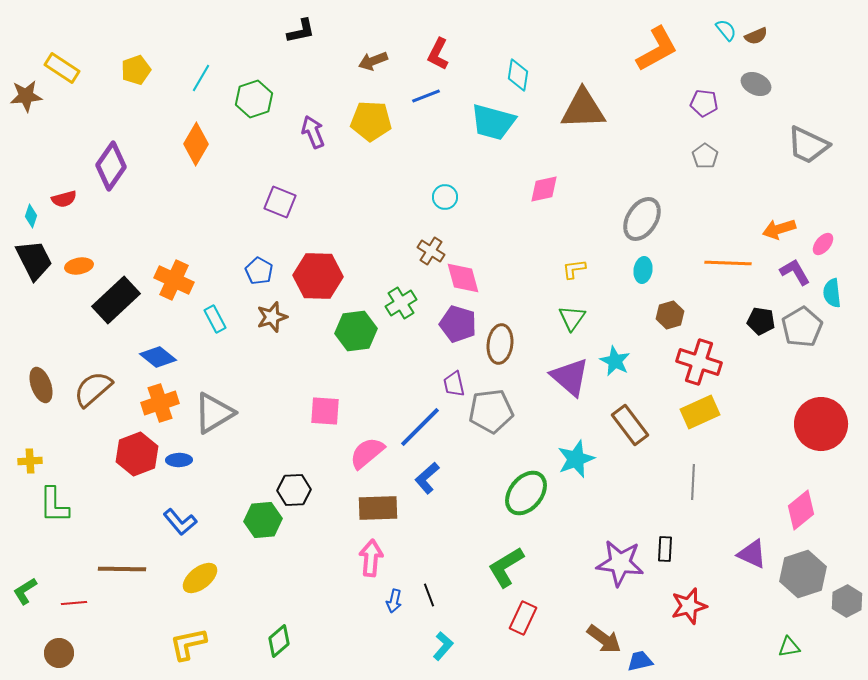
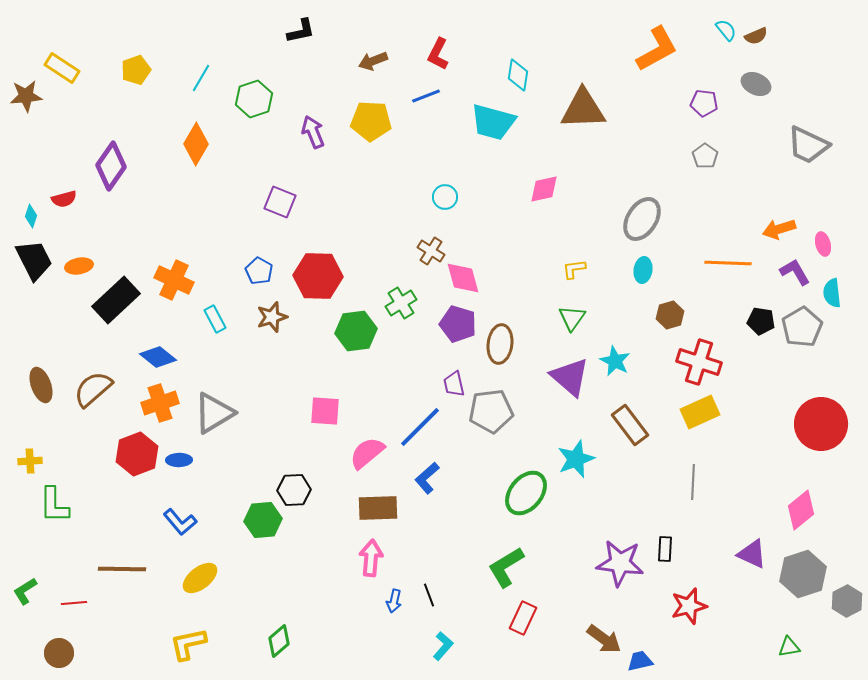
pink ellipse at (823, 244): rotated 55 degrees counterclockwise
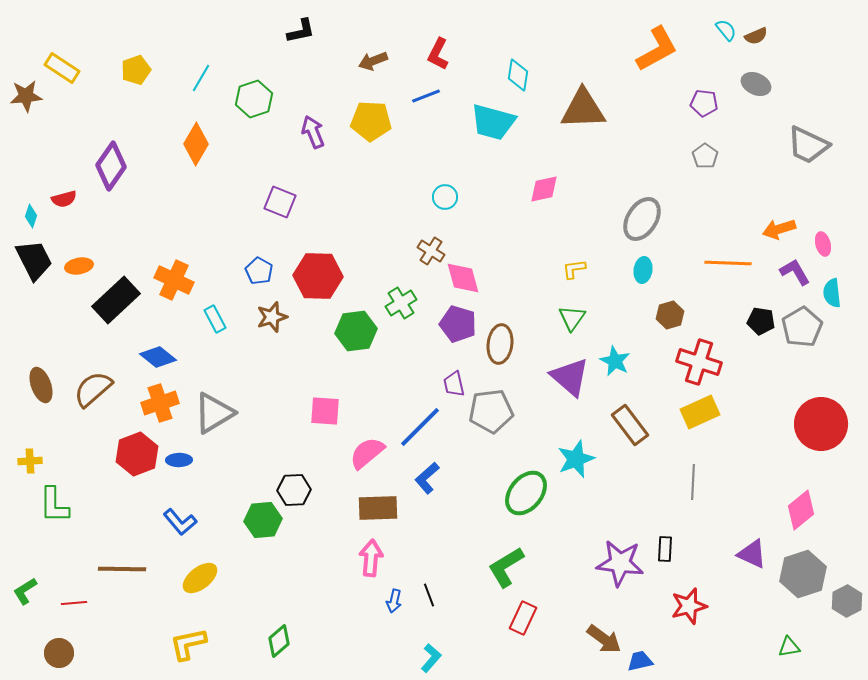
cyan L-shape at (443, 646): moved 12 px left, 12 px down
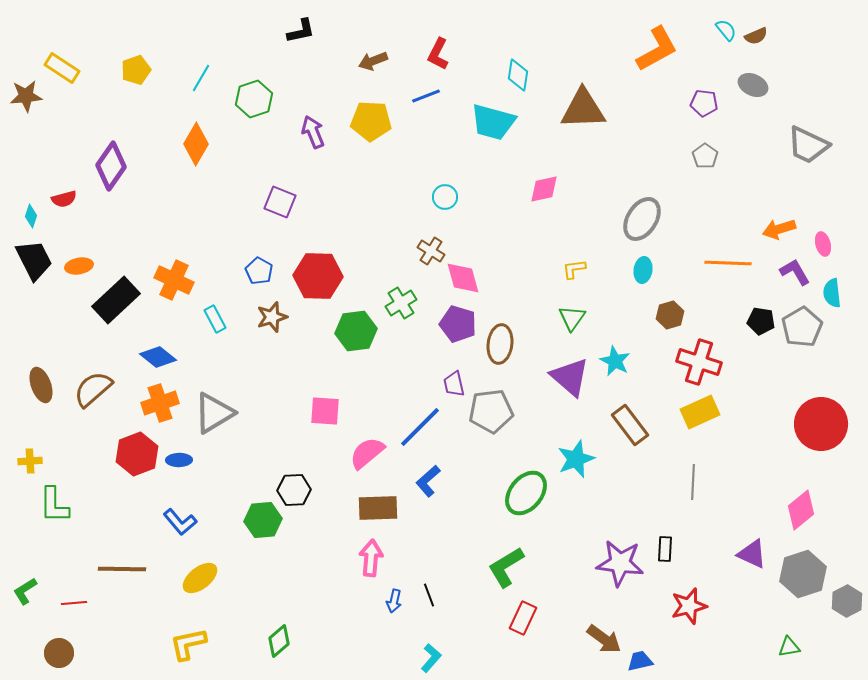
gray ellipse at (756, 84): moved 3 px left, 1 px down
blue L-shape at (427, 478): moved 1 px right, 3 px down
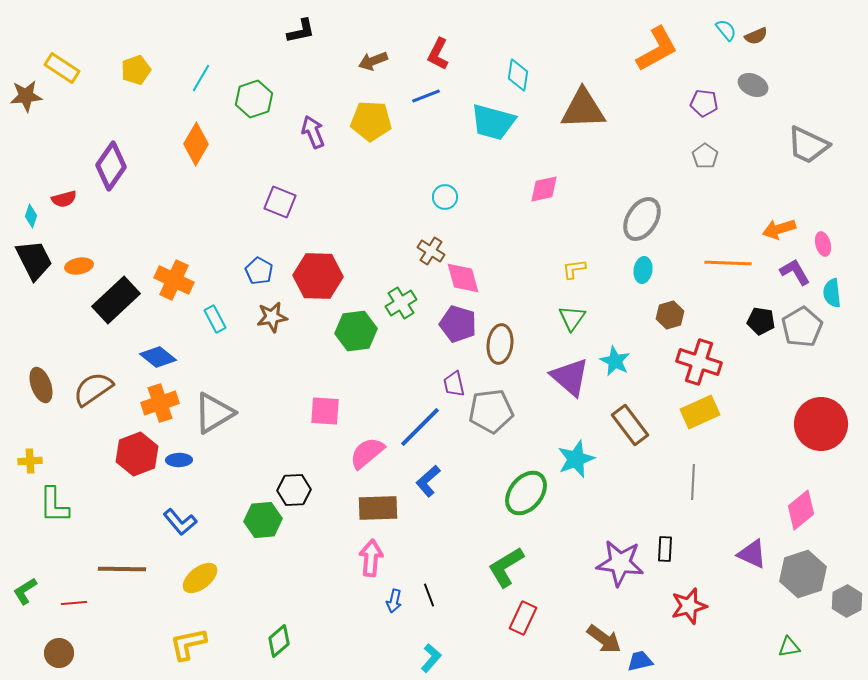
brown star at (272, 317): rotated 8 degrees clockwise
brown semicircle at (93, 389): rotated 6 degrees clockwise
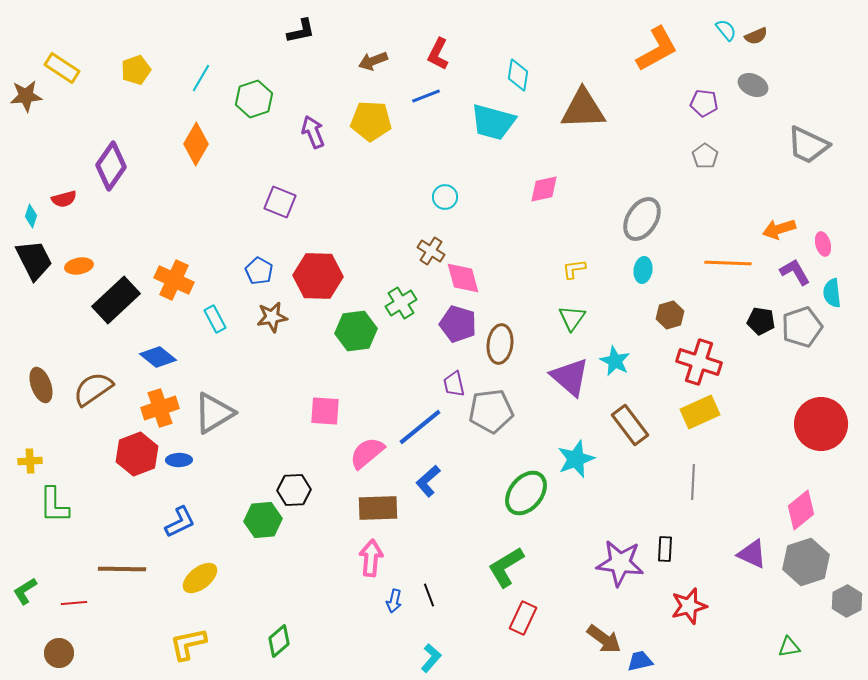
gray pentagon at (802, 327): rotated 12 degrees clockwise
orange cross at (160, 403): moved 5 px down
blue line at (420, 427): rotated 6 degrees clockwise
blue L-shape at (180, 522): rotated 76 degrees counterclockwise
gray hexagon at (803, 574): moved 3 px right, 12 px up
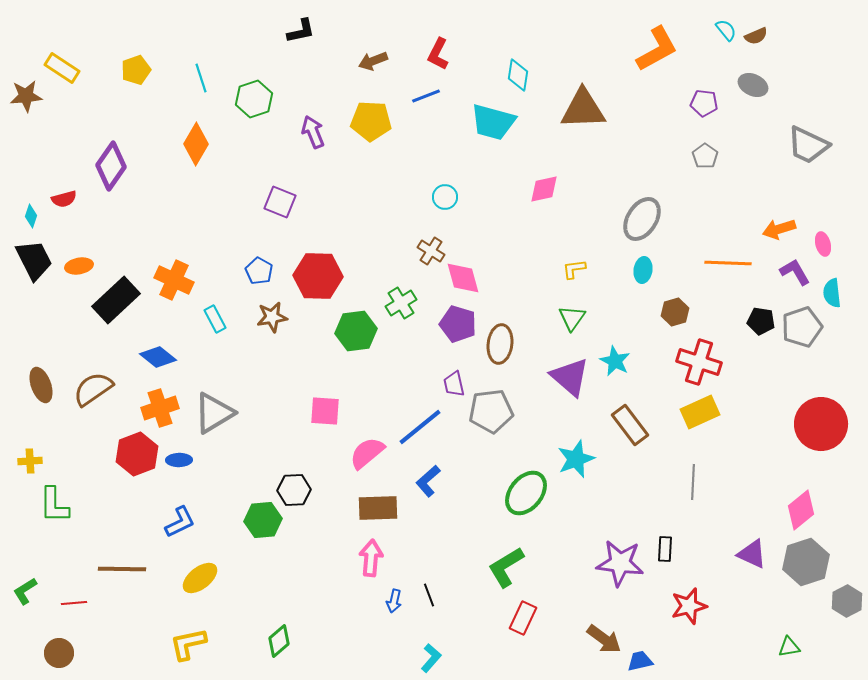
cyan line at (201, 78): rotated 48 degrees counterclockwise
brown hexagon at (670, 315): moved 5 px right, 3 px up
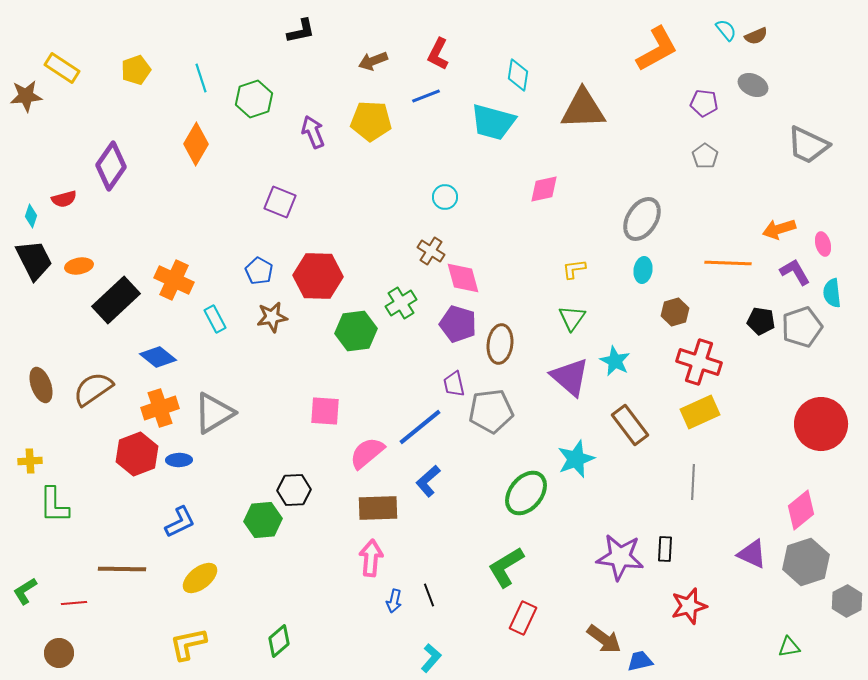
purple star at (620, 563): moved 6 px up
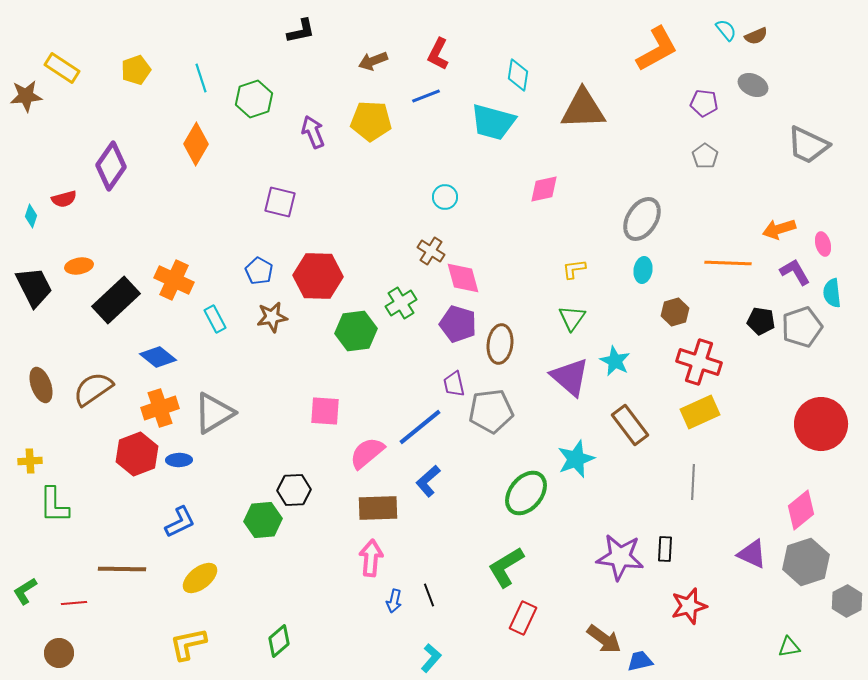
purple square at (280, 202): rotated 8 degrees counterclockwise
black trapezoid at (34, 260): moved 27 px down
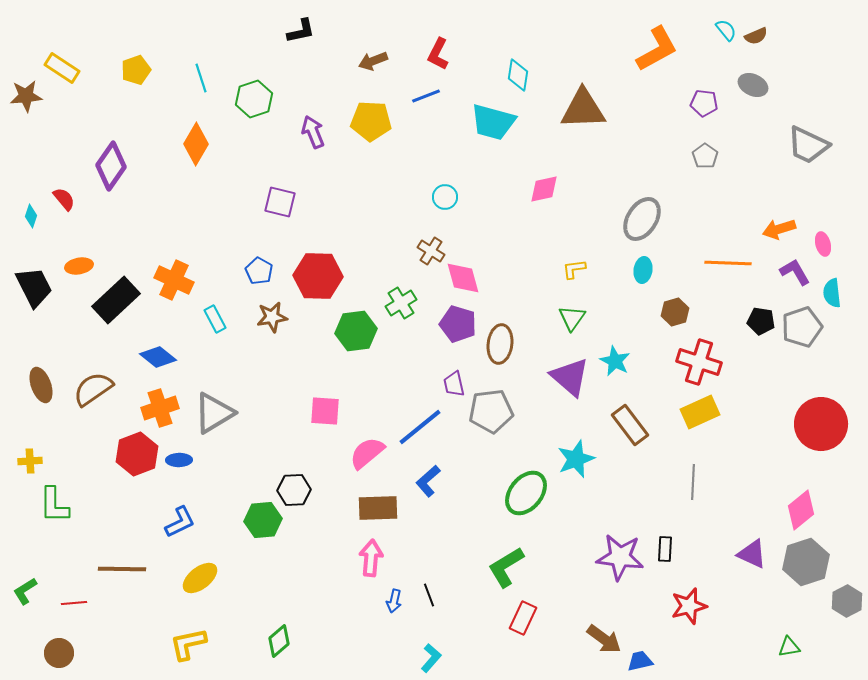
red semicircle at (64, 199): rotated 115 degrees counterclockwise
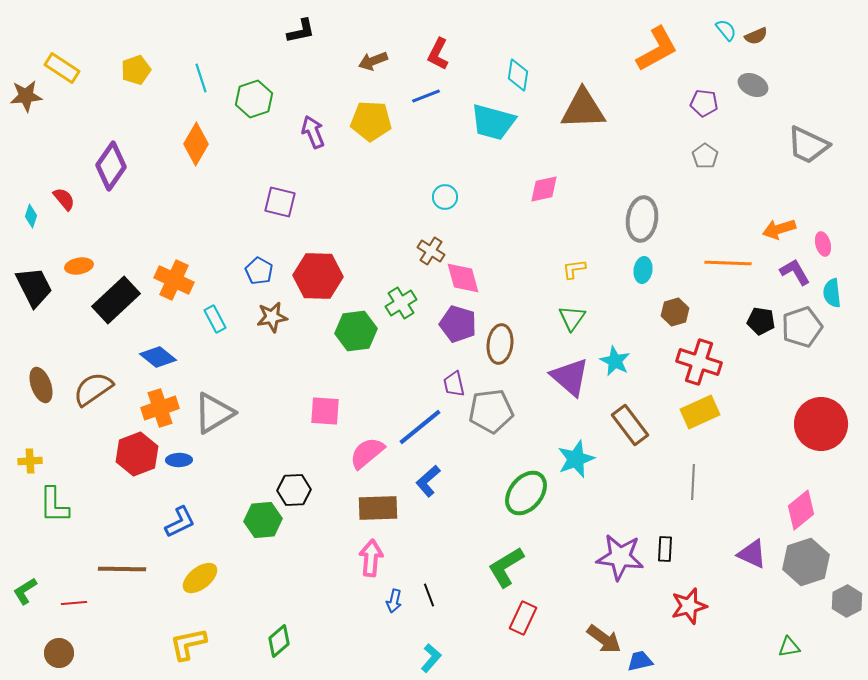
gray ellipse at (642, 219): rotated 24 degrees counterclockwise
